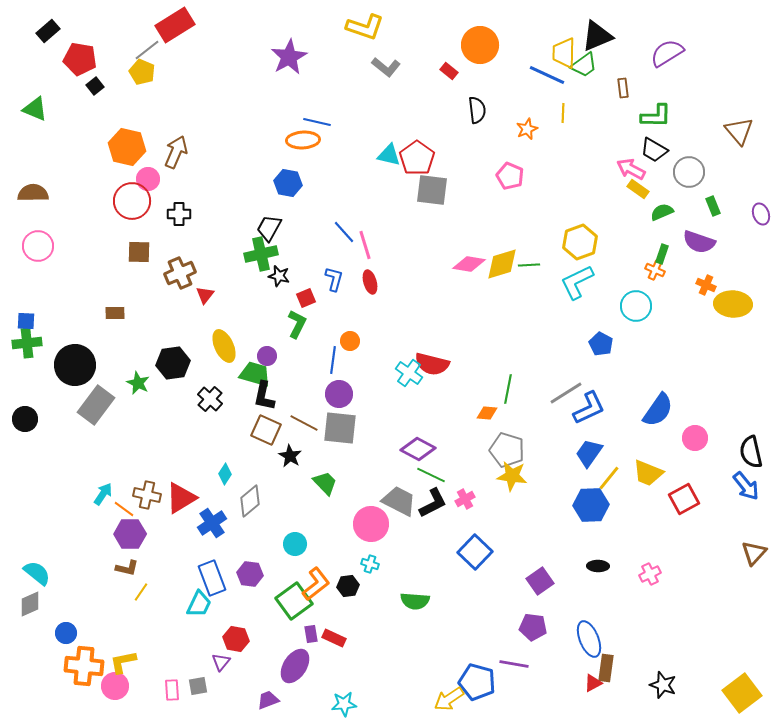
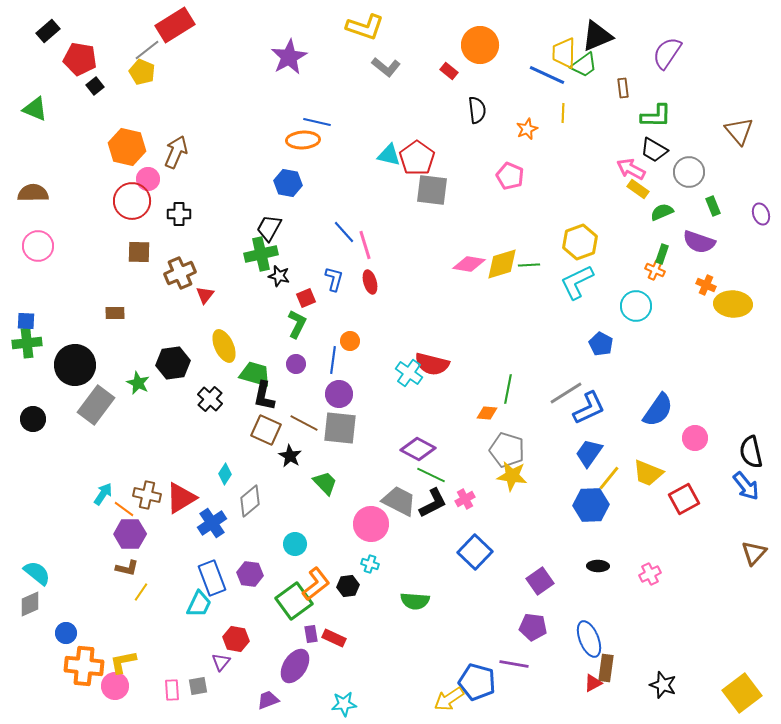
purple semicircle at (667, 53): rotated 24 degrees counterclockwise
purple circle at (267, 356): moved 29 px right, 8 px down
black circle at (25, 419): moved 8 px right
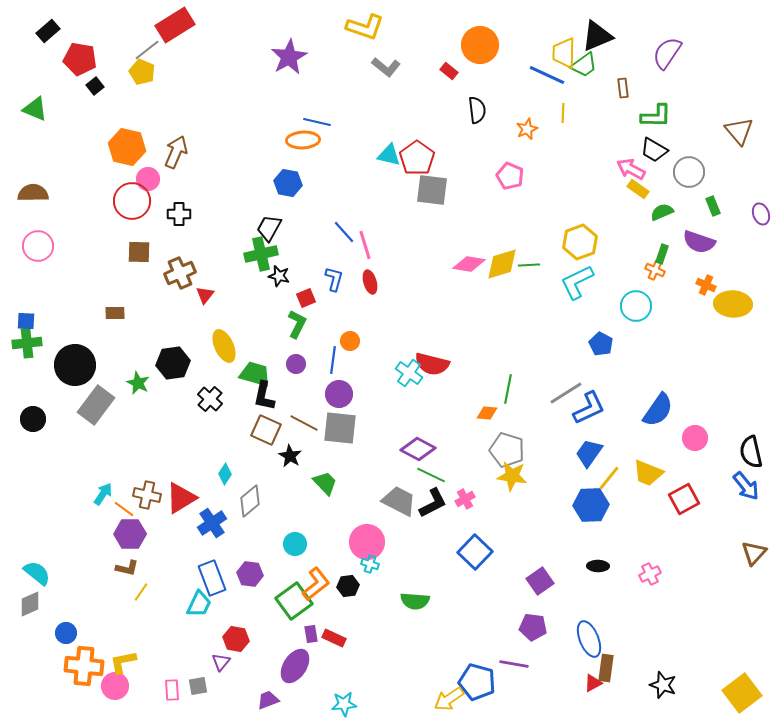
pink circle at (371, 524): moved 4 px left, 18 px down
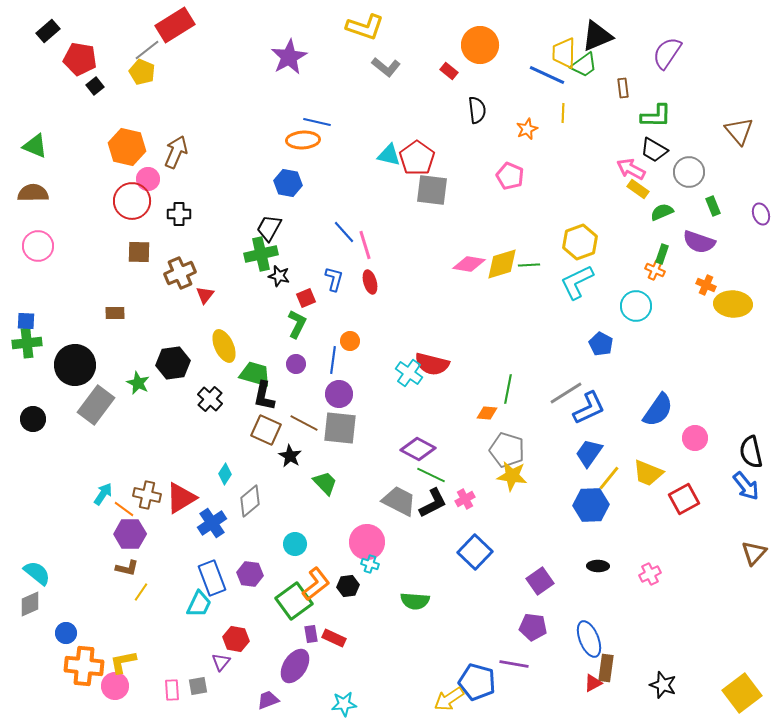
green triangle at (35, 109): moved 37 px down
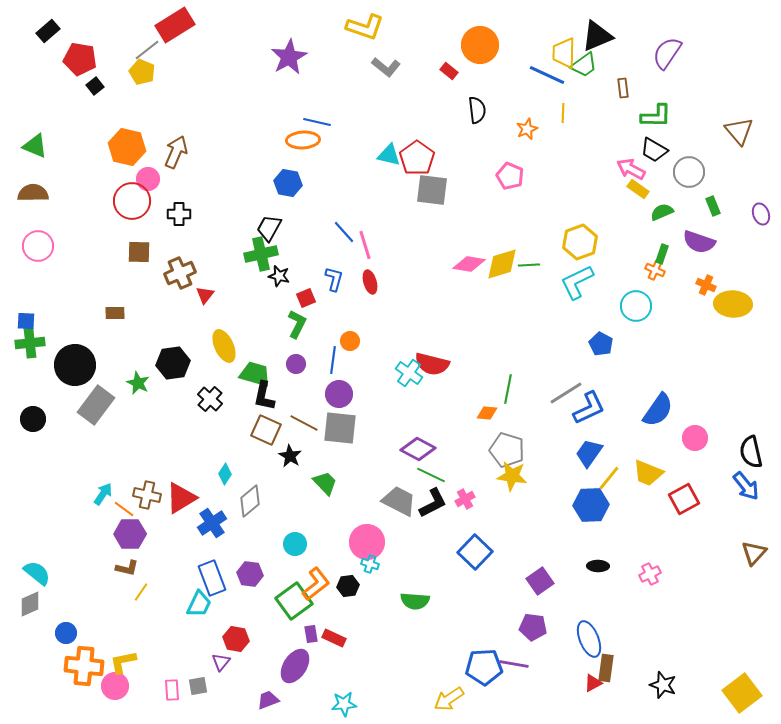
green cross at (27, 343): moved 3 px right
blue pentagon at (477, 682): moved 7 px right, 15 px up; rotated 18 degrees counterclockwise
